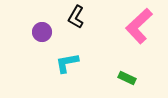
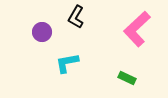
pink L-shape: moved 2 px left, 3 px down
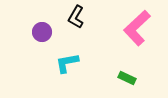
pink L-shape: moved 1 px up
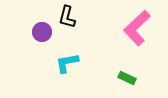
black L-shape: moved 9 px left; rotated 15 degrees counterclockwise
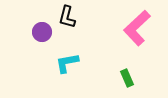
green rectangle: rotated 42 degrees clockwise
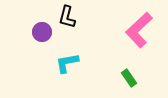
pink L-shape: moved 2 px right, 2 px down
green rectangle: moved 2 px right; rotated 12 degrees counterclockwise
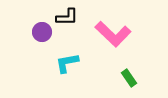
black L-shape: rotated 105 degrees counterclockwise
pink L-shape: moved 26 px left, 4 px down; rotated 93 degrees counterclockwise
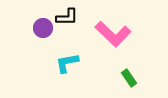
purple circle: moved 1 px right, 4 px up
